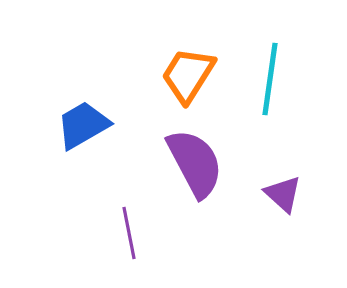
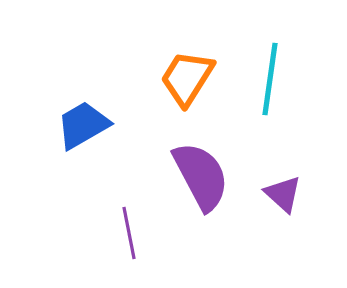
orange trapezoid: moved 1 px left, 3 px down
purple semicircle: moved 6 px right, 13 px down
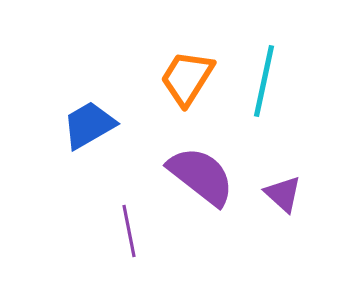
cyan line: moved 6 px left, 2 px down; rotated 4 degrees clockwise
blue trapezoid: moved 6 px right
purple semicircle: rotated 24 degrees counterclockwise
purple line: moved 2 px up
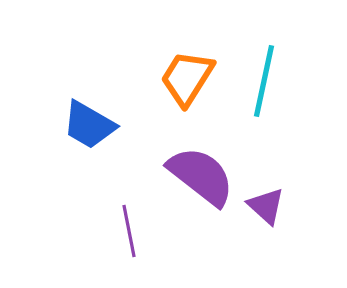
blue trapezoid: rotated 120 degrees counterclockwise
purple triangle: moved 17 px left, 12 px down
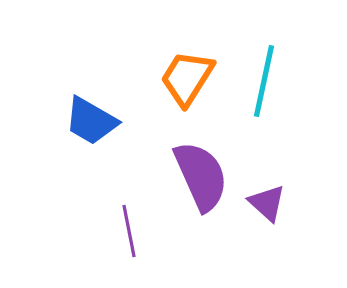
blue trapezoid: moved 2 px right, 4 px up
purple semicircle: rotated 28 degrees clockwise
purple triangle: moved 1 px right, 3 px up
